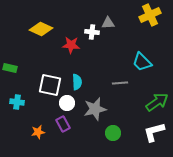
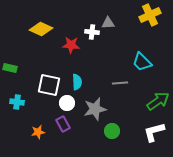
white square: moved 1 px left
green arrow: moved 1 px right, 1 px up
green circle: moved 1 px left, 2 px up
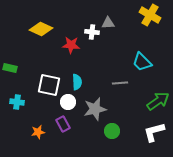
yellow cross: rotated 35 degrees counterclockwise
white circle: moved 1 px right, 1 px up
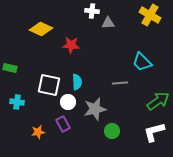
white cross: moved 21 px up
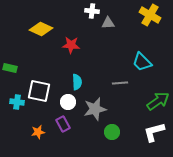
white square: moved 10 px left, 6 px down
green circle: moved 1 px down
